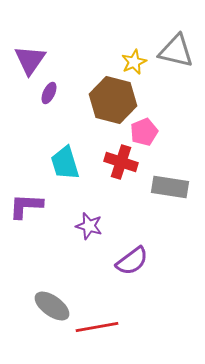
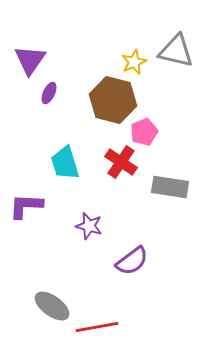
red cross: rotated 16 degrees clockwise
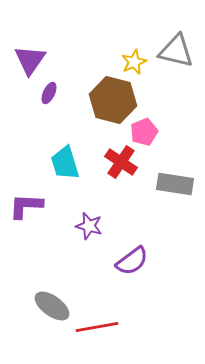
gray rectangle: moved 5 px right, 3 px up
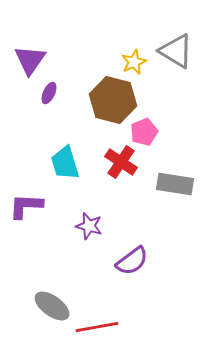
gray triangle: rotated 18 degrees clockwise
